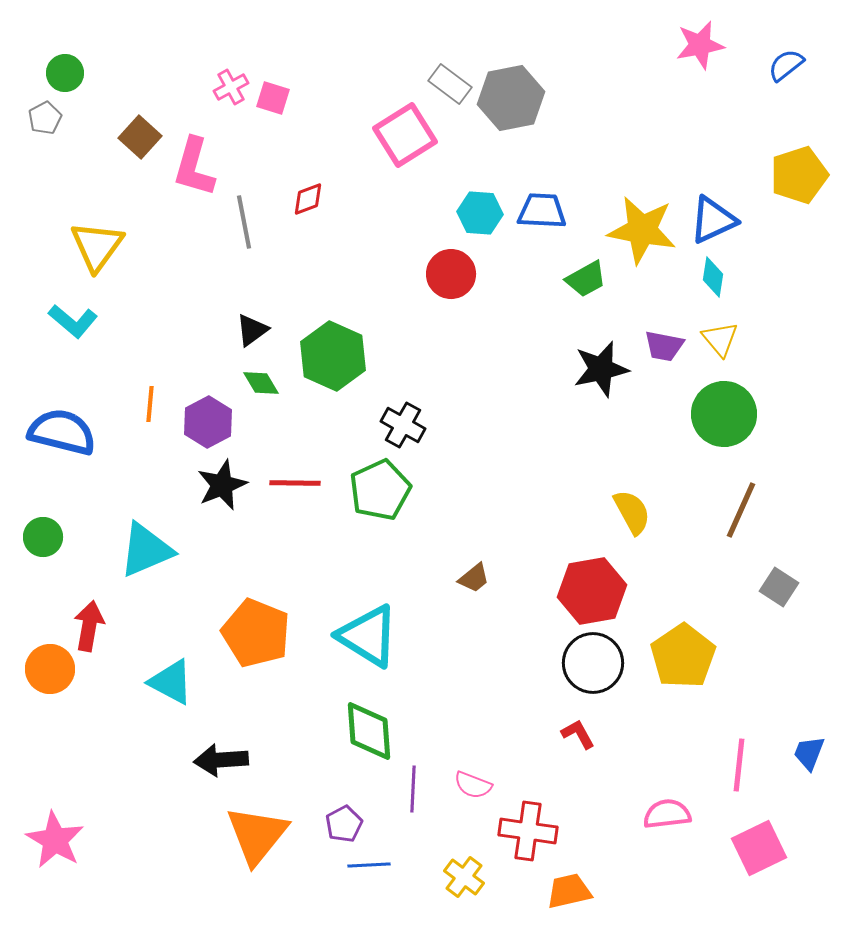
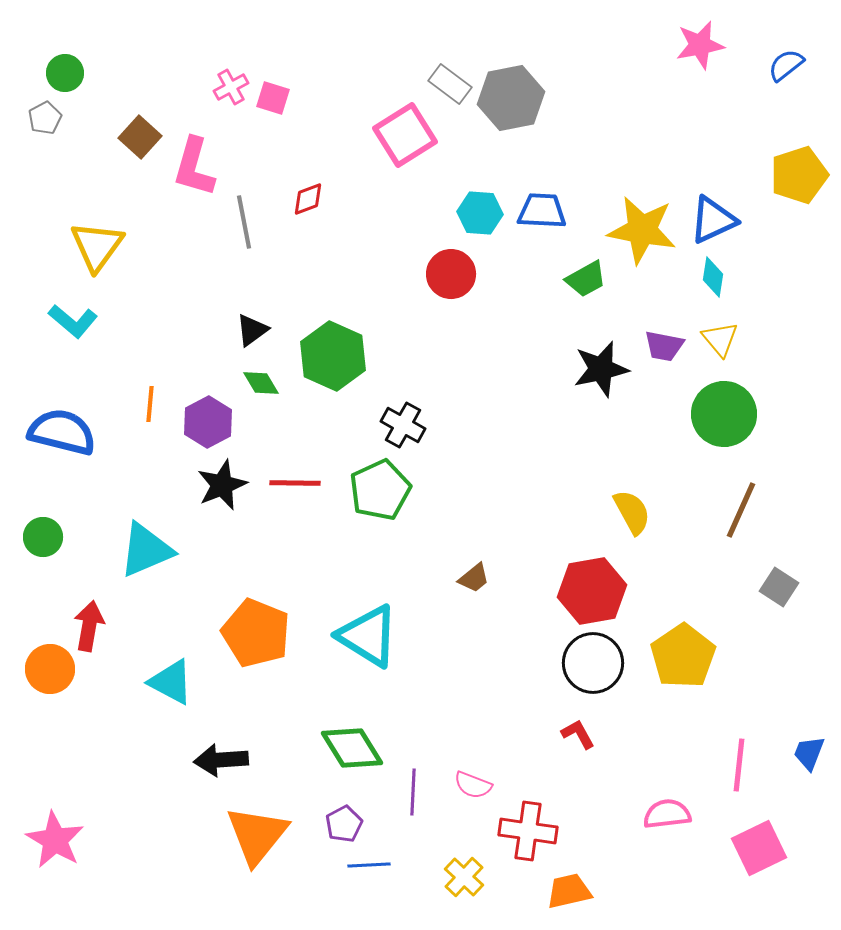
green diamond at (369, 731): moved 17 px left, 17 px down; rotated 28 degrees counterclockwise
purple line at (413, 789): moved 3 px down
yellow cross at (464, 877): rotated 6 degrees clockwise
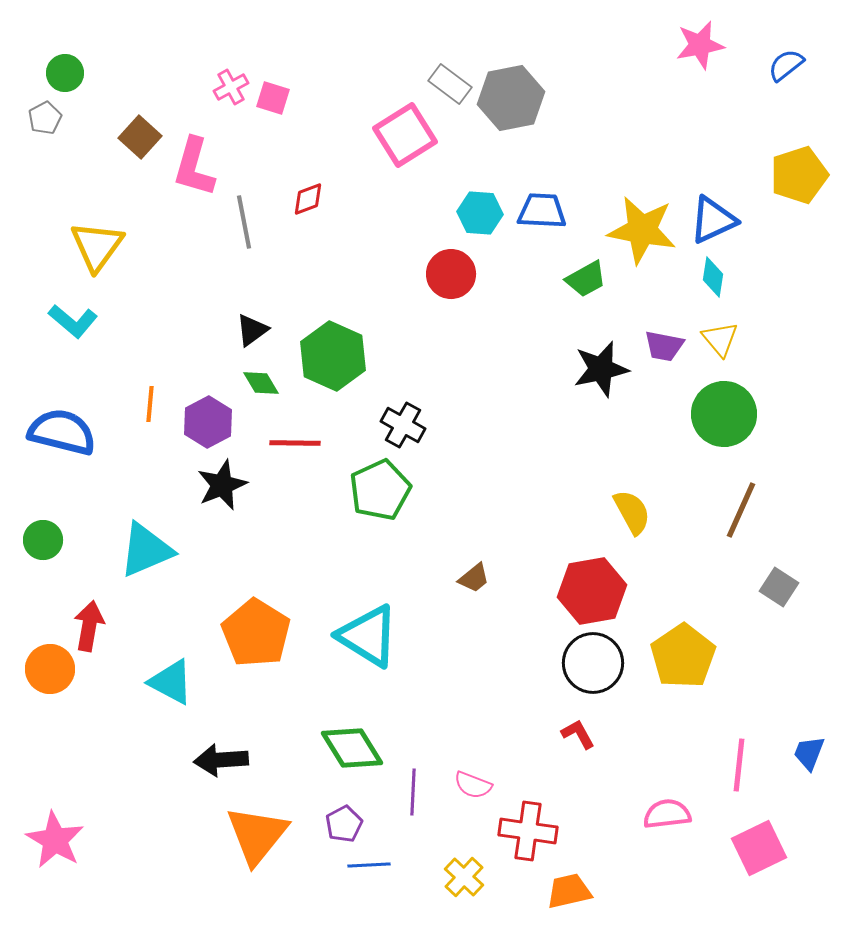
red line at (295, 483): moved 40 px up
green circle at (43, 537): moved 3 px down
orange pentagon at (256, 633): rotated 10 degrees clockwise
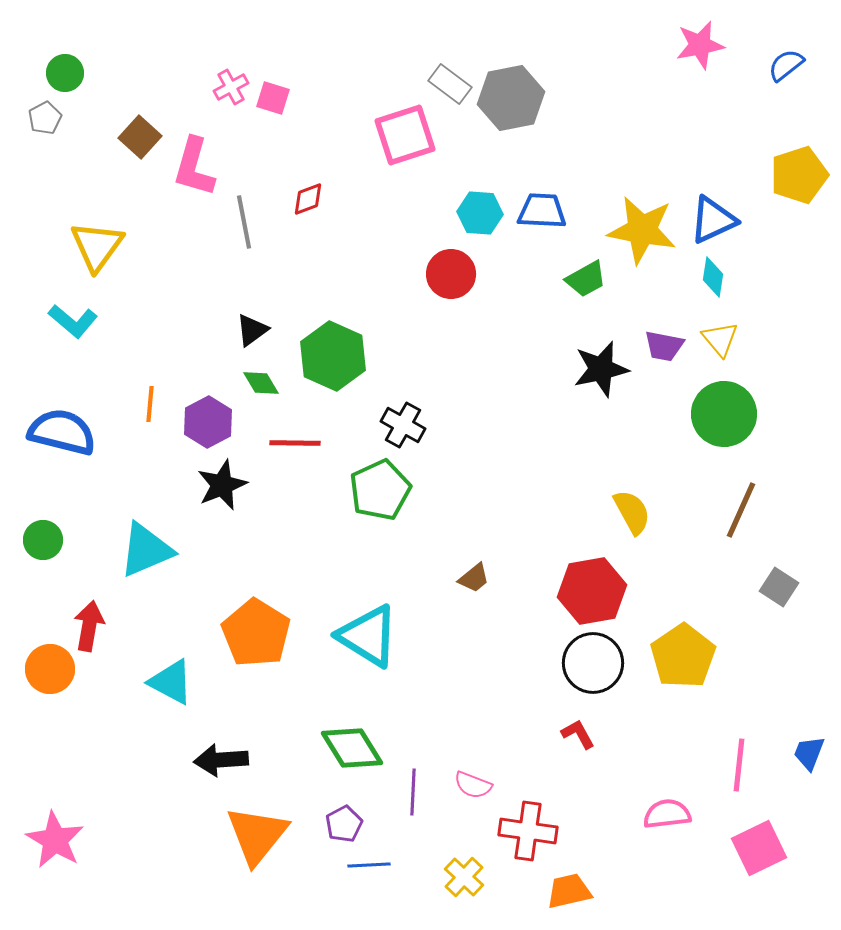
pink square at (405, 135): rotated 14 degrees clockwise
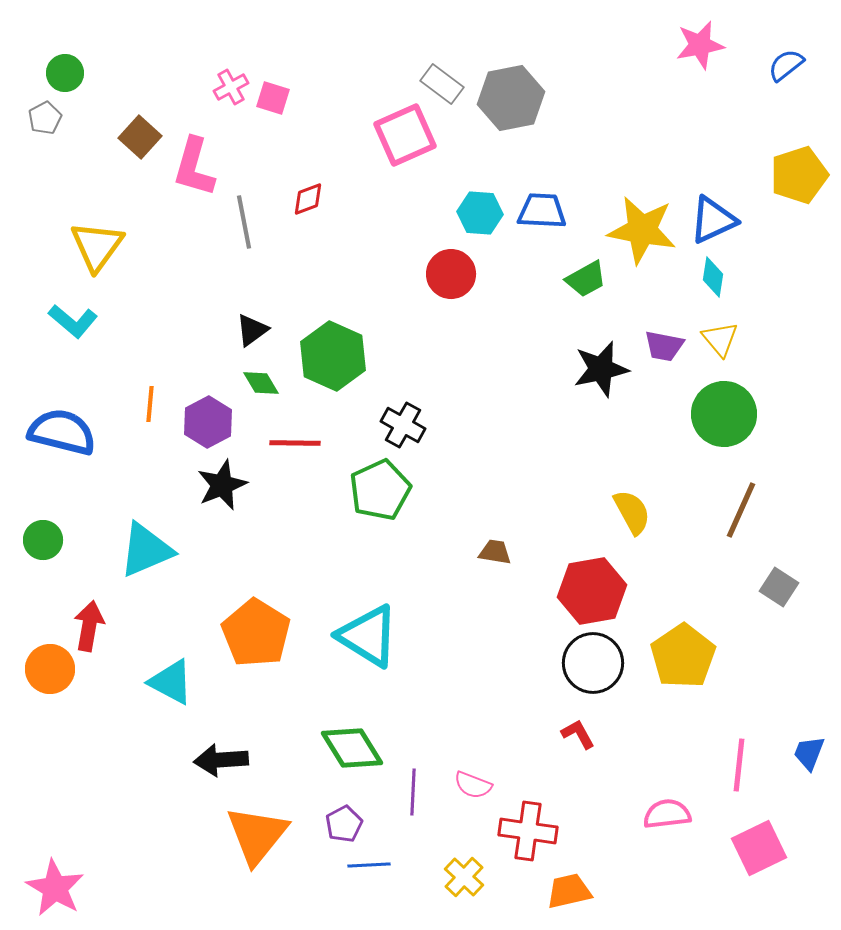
gray rectangle at (450, 84): moved 8 px left
pink square at (405, 135): rotated 6 degrees counterclockwise
brown trapezoid at (474, 578): moved 21 px right, 26 px up; rotated 132 degrees counterclockwise
pink star at (55, 840): moved 48 px down
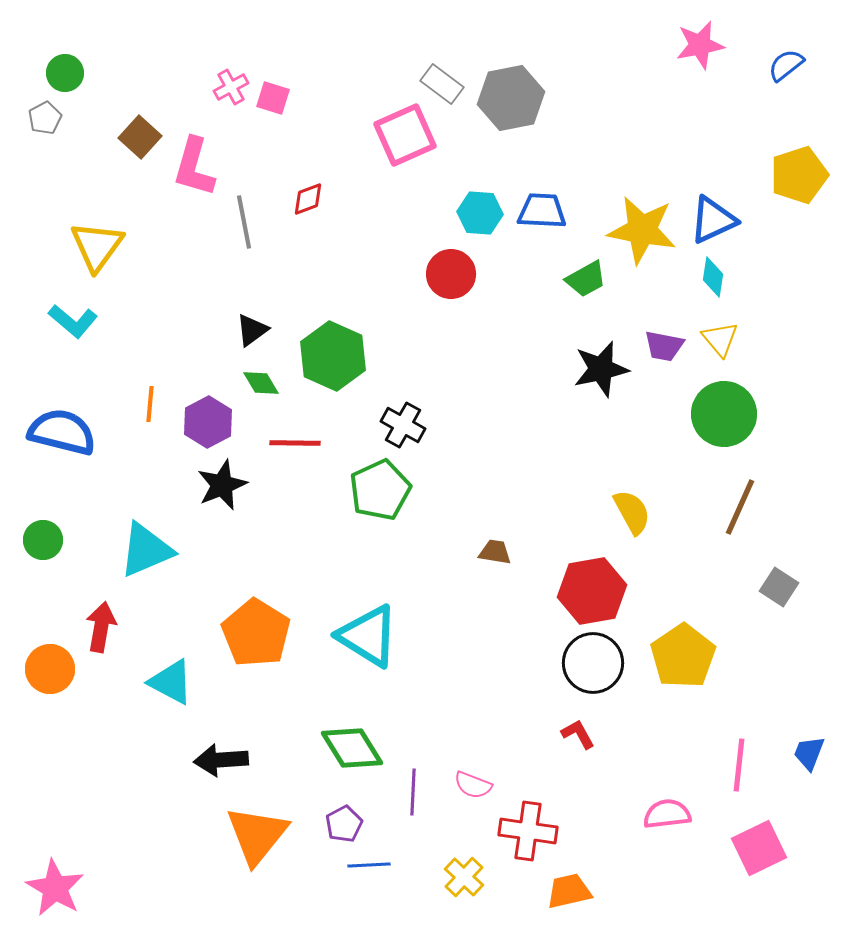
brown line at (741, 510): moved 1 px left, 3 px up
red arrow at (89, 626): moved 12 px right, 1 px down
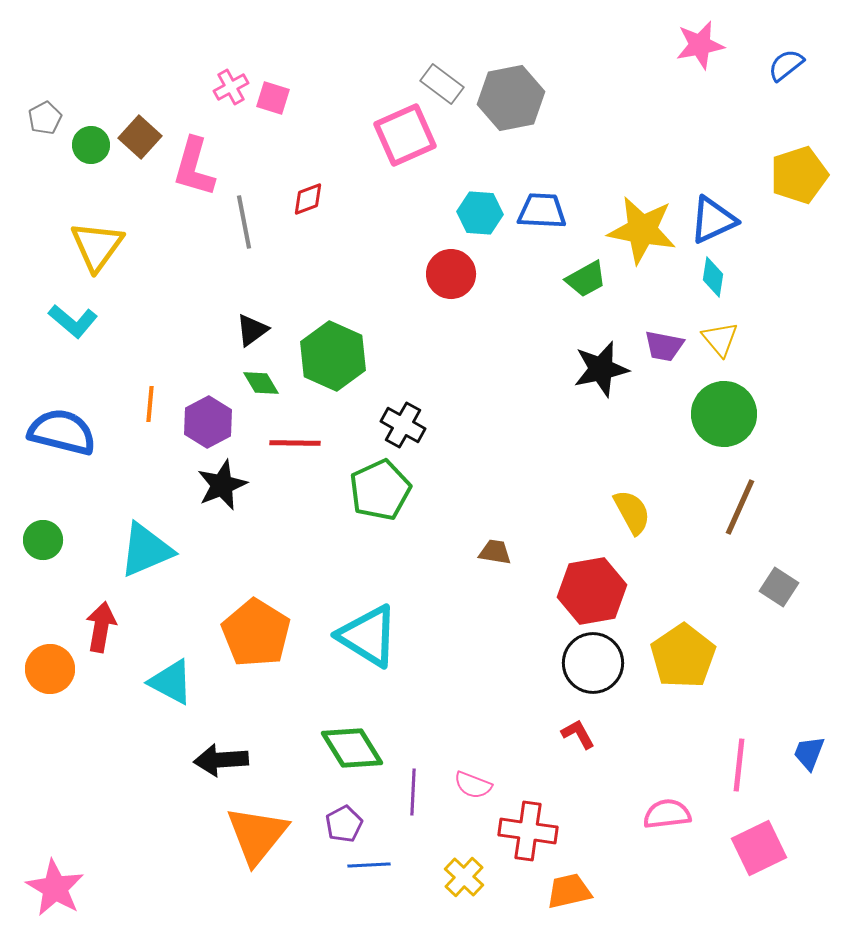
green circle at (65, 73): moved 26 px right, 72 px down
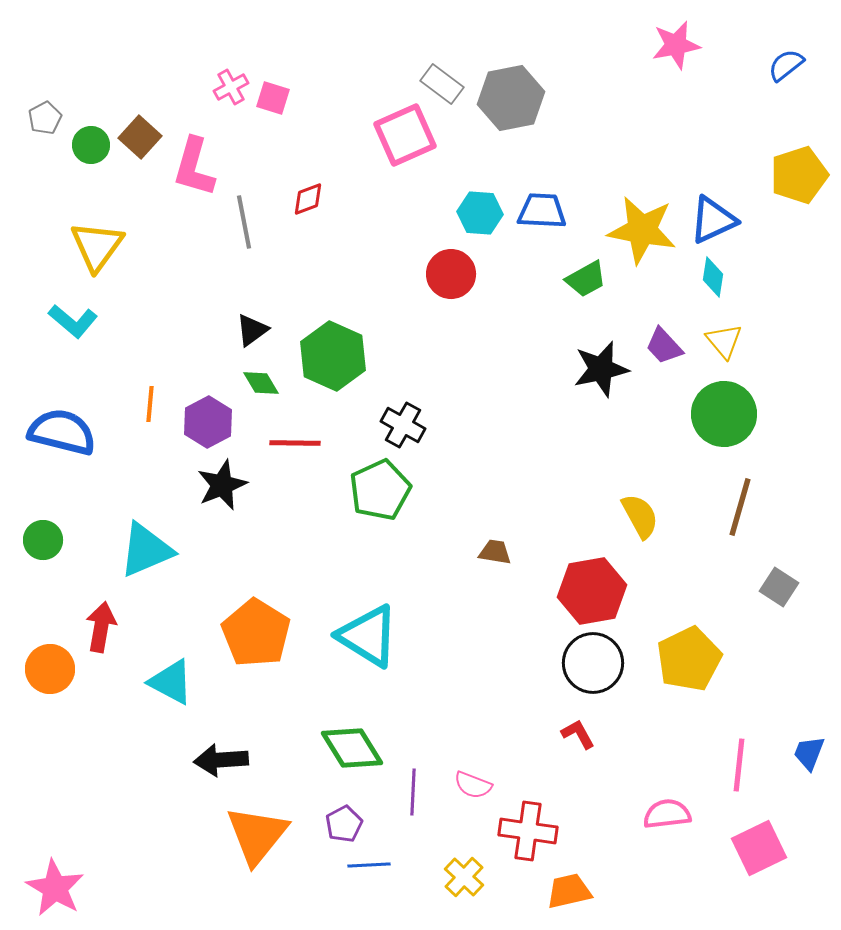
pink star at (700, 45): moved 24 px left
yellow triangle at (720, 339): moved 4 px right, 2 px down
purple trapezoid at (664, 346): rotated 36 degrees clockwise
brown line at (740, 507): rotated 8 degrees counterclockwise
yellow semicircle at (632, 512): moved 8 px right, 4 px down
yellow pentagon at (683, 656): moved 6 px right, 3 px down; rotated 8 degrees clockwise
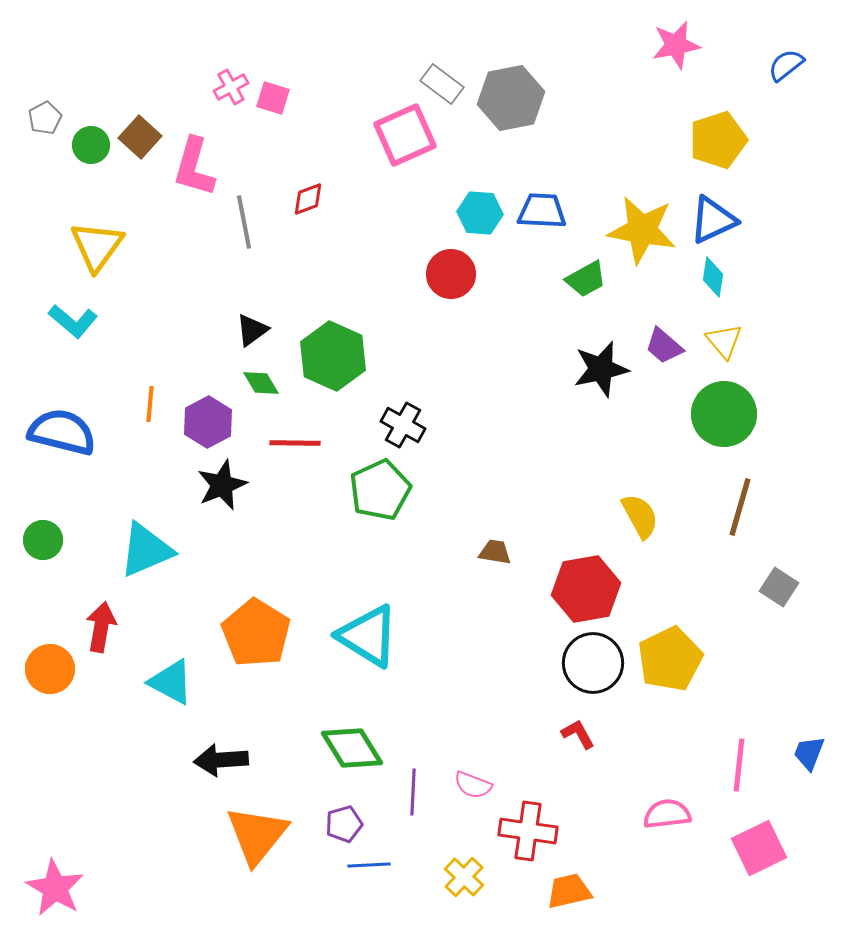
yellow pentagon at (799, 175): moved 81 px left, 35 px up
purple trapezoid at (664, 346): rotated 6 degrees counterclockwise
red hexagon at (592, 591): moved 6 px left, 2 px up
yellow pentagon at (689, 659): moved 19 px left
purple pentagon at (344, 824): rotated 12 degrees clockwise
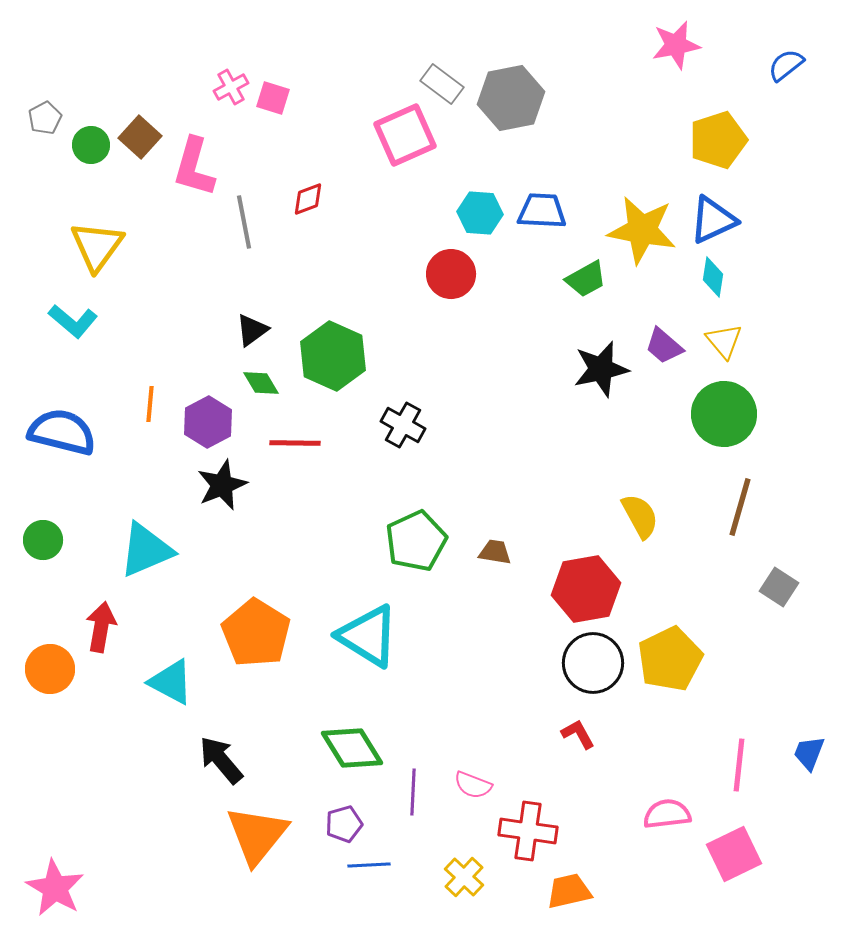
green pentagon at (380, 490): moved 36 px right, 51 px down
black arrow at (221, 760): rotated 54 degrees clockwise
pink square at (759, 848): moved 25 px left, 6 px down
